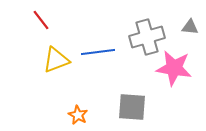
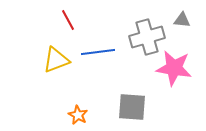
red line: moved 27 px right; rotated 10 degrees clockwise
gray triangle: moved 8 px left, 7 px up
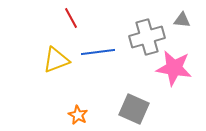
red line: moved 3 px right, 2 px up
gray square: moved 2 px right, 2 px down; rotated 20 degrees clockwise
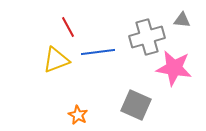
red line: moved 3 px left, 9 px down
gray square: moved 2 px right, 4 px up
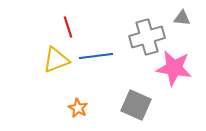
gray triangle: moved 2 px up
red line: rotated 10 degrees clockwise
blue line: moved 2 px left, 4 px down
orange star: moved 7 px up
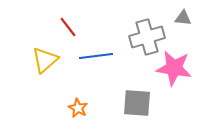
gray triangle: moved 1 px right
red line: rotated 20 degrees counterclockwise
yellow triangle: moved 11 px left; rotated 20 degrees counterclockwise
gray square: moved 1 px right, 2 px up; rotated 20 degrees counterclockwise
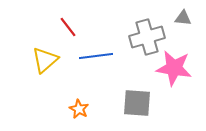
orange star: moved 1 px right, 1 px down
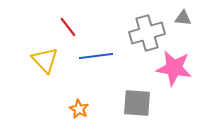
gray cross: moved 4 px up
yellow triangle: rotated 32 degrees counterclockwise
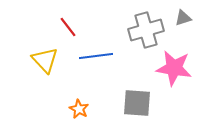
gray triangle: rotated 24 degrees counterclockwise
gray cross: moved 1 px left, 3 px up
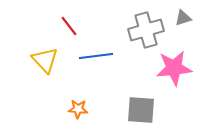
red line: moved 1 px right, 1 px up
pink star: rotated 15 degrees counterclockwise
gray square: moved 4 px right, 7 px down
orange star: moved 1 px left; rotated 24 degrees counterclockwise
